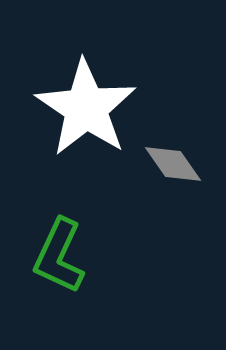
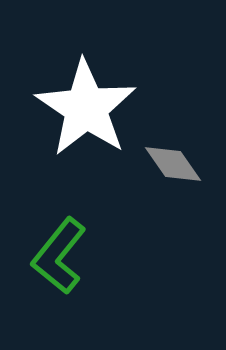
green L-shape: rotated 14 degrees clockwise
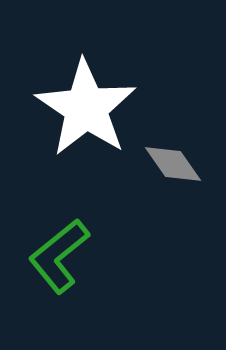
green L-shape: rotated 12 degrees clockwise
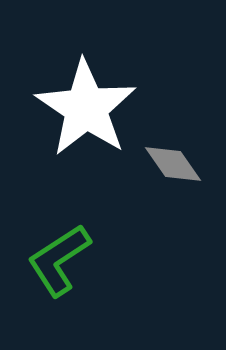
green L-shape: moved 4 px down; rotated 6 degrees clockwise
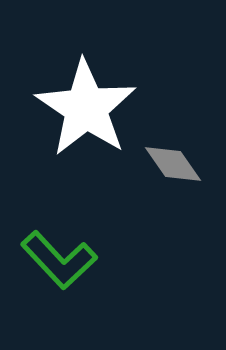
green L-shape: rotated 100 degrees counterclockwise
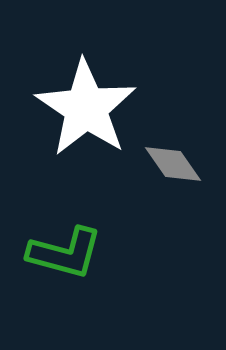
green L-shape: moved 6 px right, 7 px up; rotated 32 degrees counterclockwise
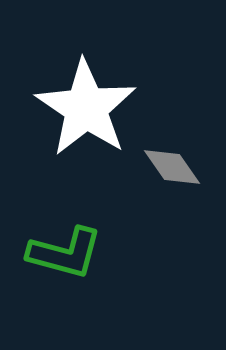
gray diamond: moved 1 px left, 3 px down
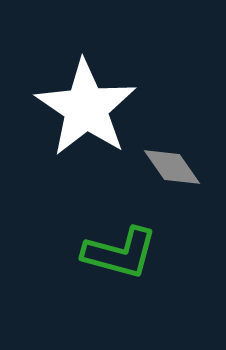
green L-shape: moved 55 px right
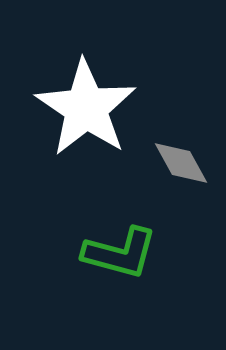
gray diamond: moved 9 px right, 4 px up; rotated 6 degrees clockwise
